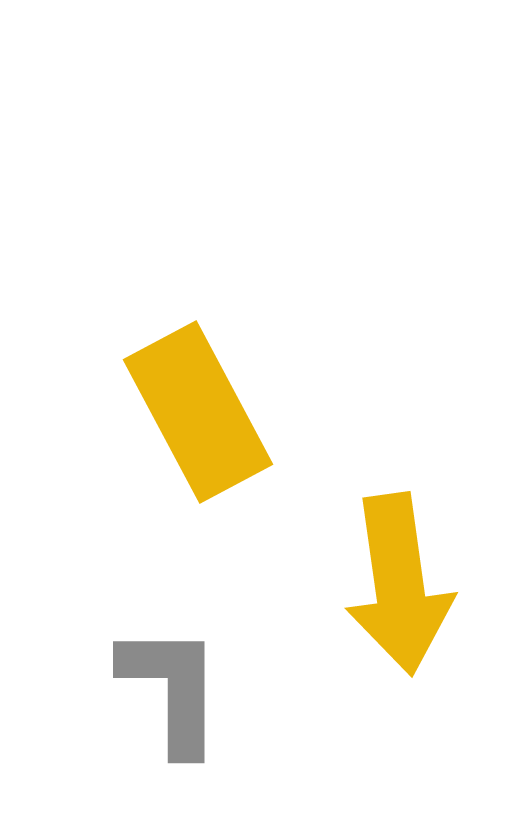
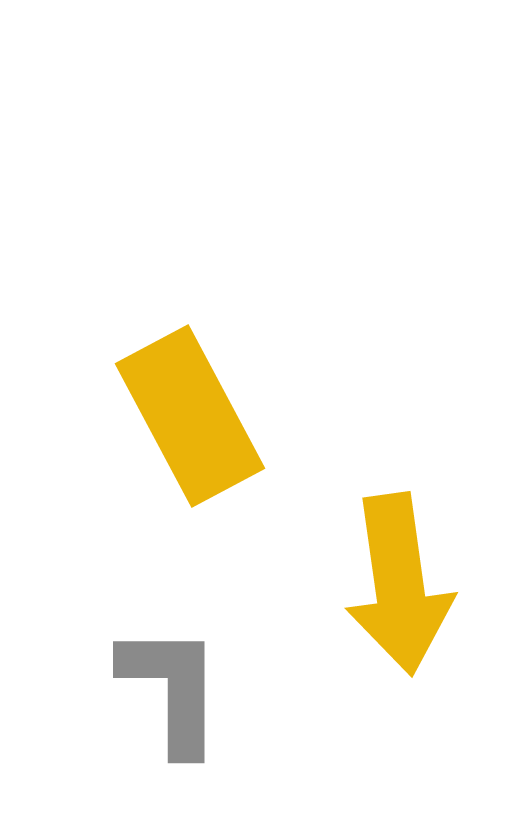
yellow rectangle: moved 8 px left, 4 px down
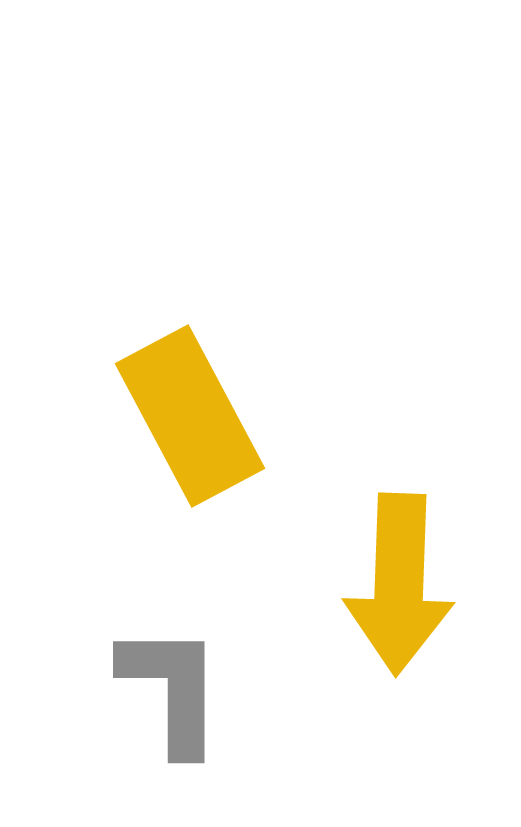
yellow arrow: rotated 10 degrees clockwise
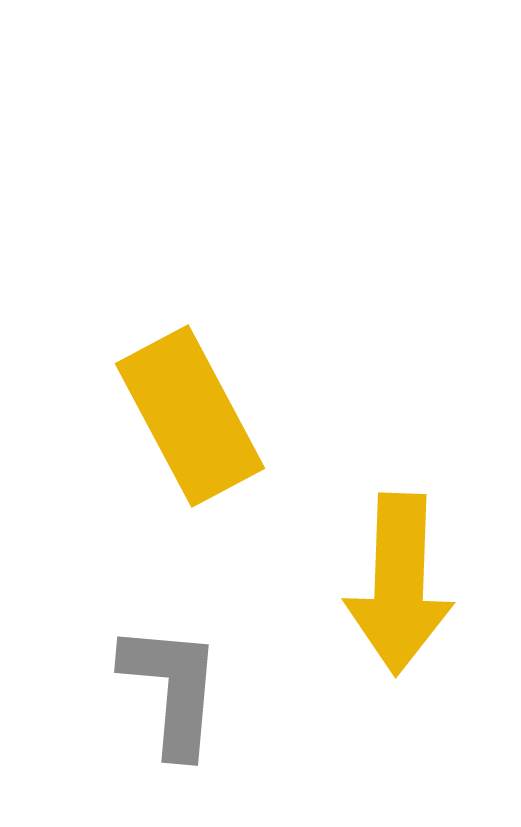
gray L-shape: rotated 5 degrees clockwise
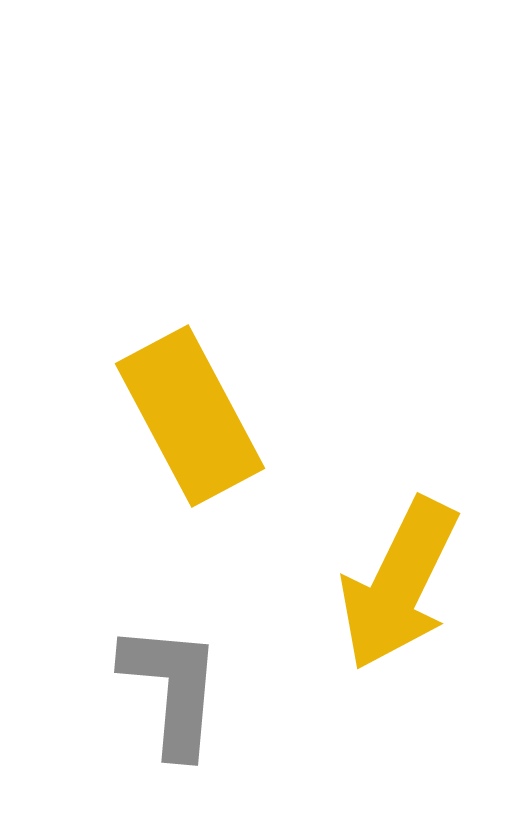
yellow arrow: rotated 24 degrees clockwise
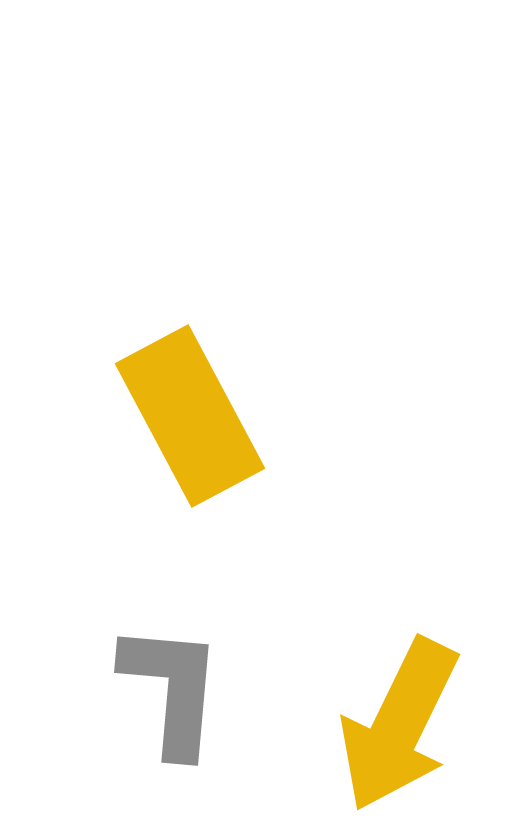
yellow arrow: moved 141 px down
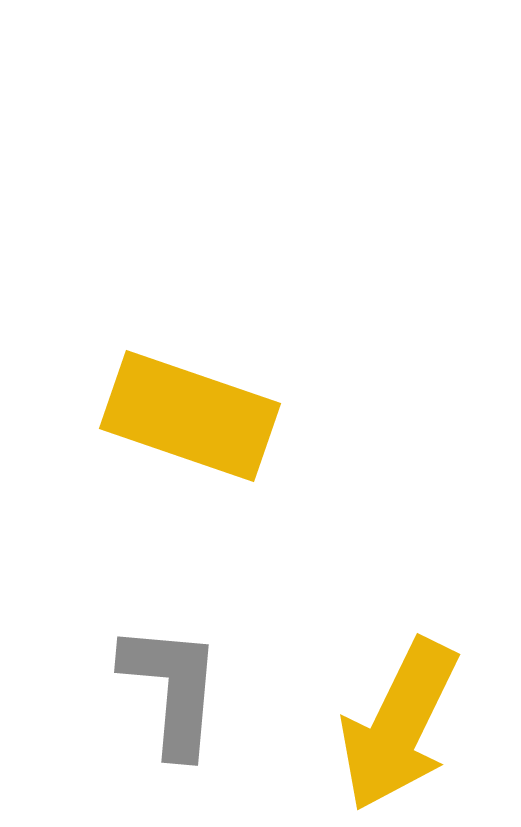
yellow rectangle: rotated 43 degrees counterclockwise
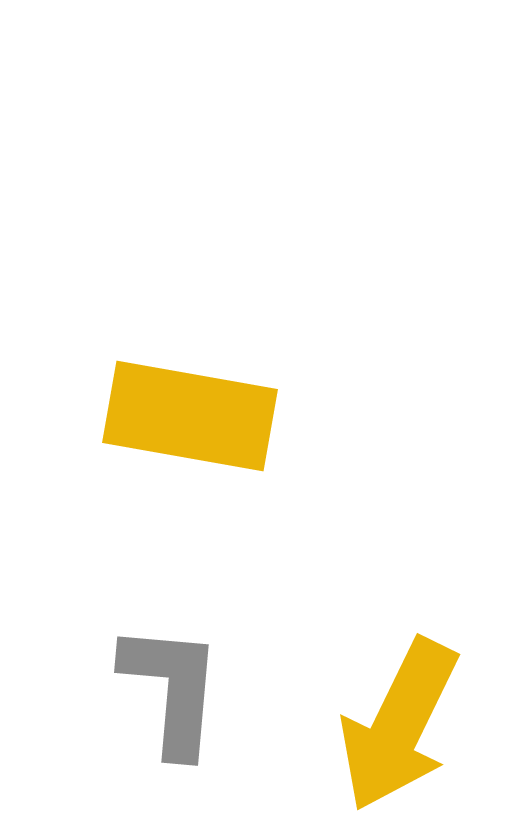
yellow rectangle: rotated 9 degrees counterclockwise
